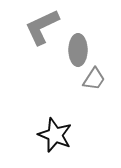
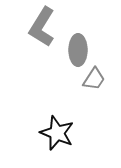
gray L-shape: rotated 33 degrees counterclockwise
black star: moved 2 px right, 2 px up
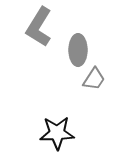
gray L-shape: moved 3 px left
black star: rotated 24 degrees counterclockwise
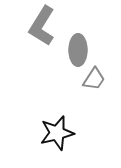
gray L-shape: moved 3 px right, 1 px up
black star: rotated 12 degrees counterclockwise
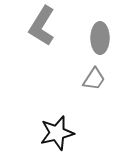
gray ellipse: moved 22 px right, 12 px up
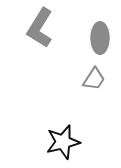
gray L-shape: moved 2 px left, 2 px down
black star: moved 6 px right, 9 px down
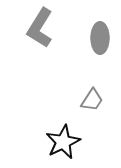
gray trapezoid: moved 2 px left, 21 px down
black star: rotated 12 degrees counterclockwise
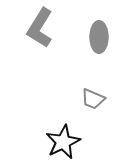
gray ellipse: moved 1 px left, 1 px up
gray trapezoid: moved 1 px right, 1 px up; rotated 80 degrees clockwise
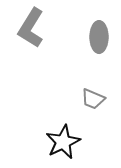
gray L-shape: moved 9 px left
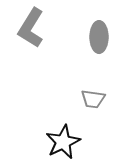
gray trapezoid: rotated 15 degrees counterclockwise
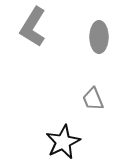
gray L-shape: moved 2 px right, 1 px up
gray trapezoid: rotated 60 degrees clockwise
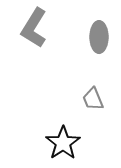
gray L-shape: moved 1 px right, 1 px down
black star: moved 1 px down; rotated 8 degrees counterclockwise
